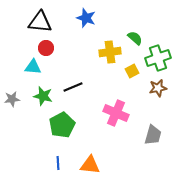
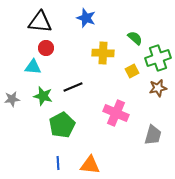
yellow cross: moved 7 px left, 1 px down; rotated 10 degrees clockwise
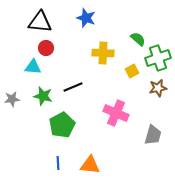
green semicircle: moved 3 px right, 1 px down
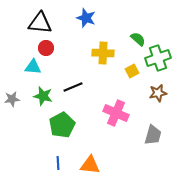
black triangle: moved 1 px down
brown star: moved 5 px down
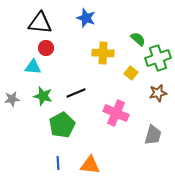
yellow square: moved 1 px left, 2 px down; rotated 24 degrees counterclockwise
black line: moved 3 px right, 6 px down
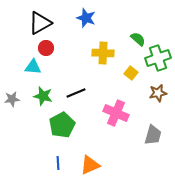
black triangle: rotated 35 degrees counterclockwise
orange triangle: rotated 30 degrees counterclockwise
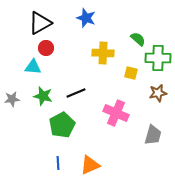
green cross: rotated 20 degrees clockwise
yellow square: rotated 24 degrees counterclockwise
